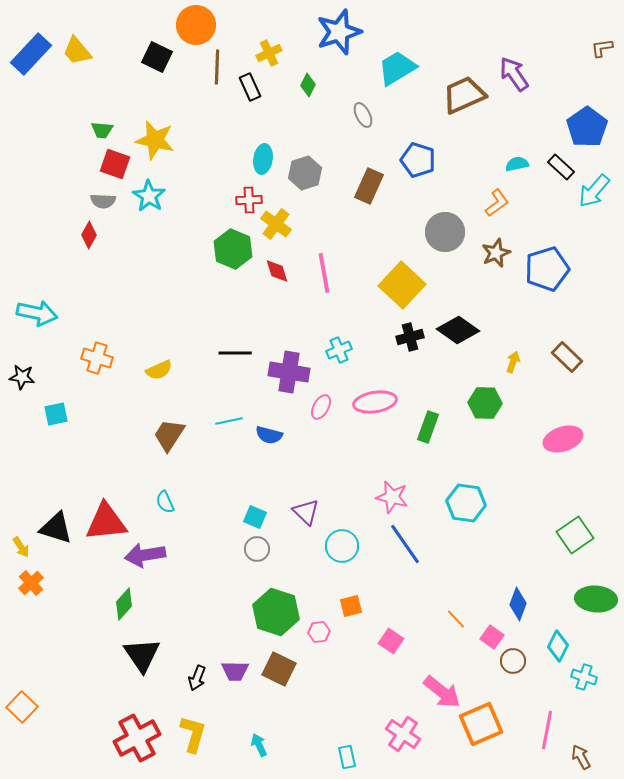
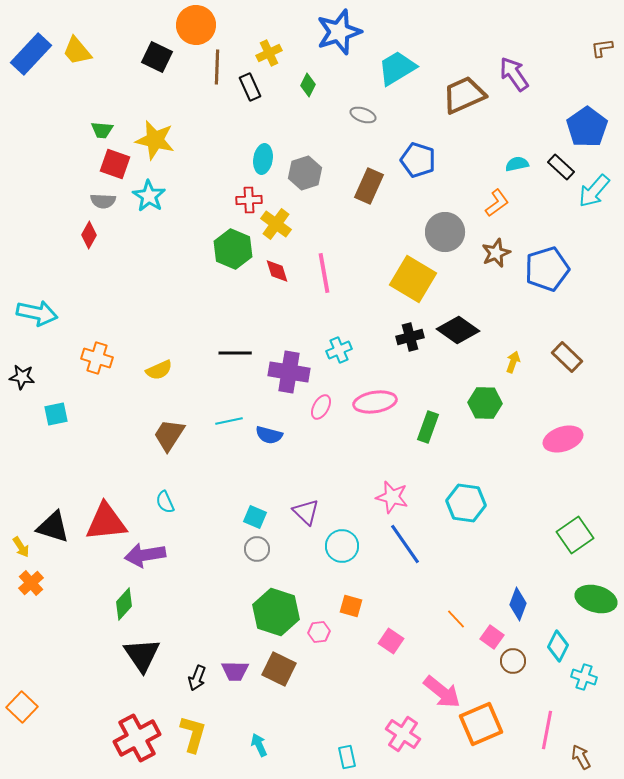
gray ellipse at (363, 115): rotated 45 degrees counterclockwise
yellow square at (402, 285): moved 11 px right, 6 px up; rotated 12 degrees counterclockwise
black triangle at (56, 528): moved 3 px left, 1 px up
green ellipse at (596, 599): rotated 12 degrees clockwise
orange square at (351, 606): rotated 30 degrees clockwise
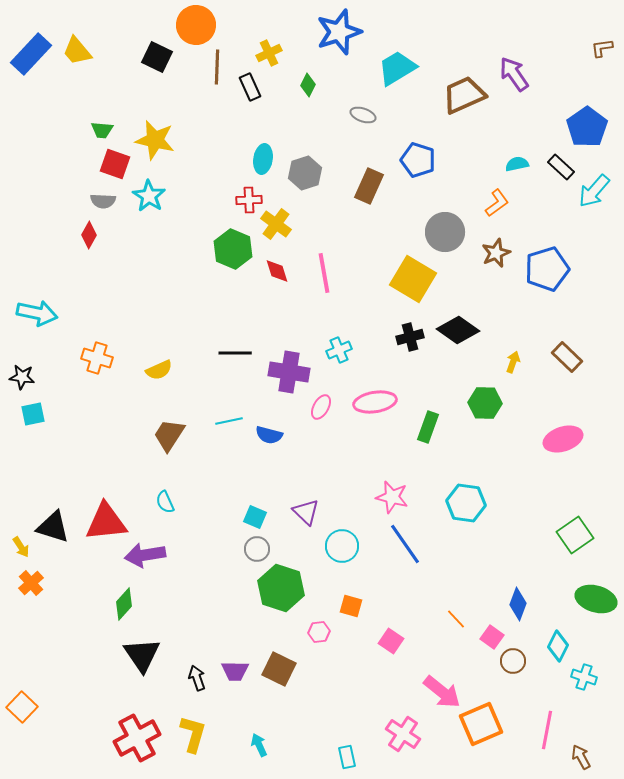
cyan square at (56, 414): moved 23 px left
green hexagon at (276, 612): moved 5 px right, 24 px up
black arrow at (197, 678): rotated 140 degrees clockwise
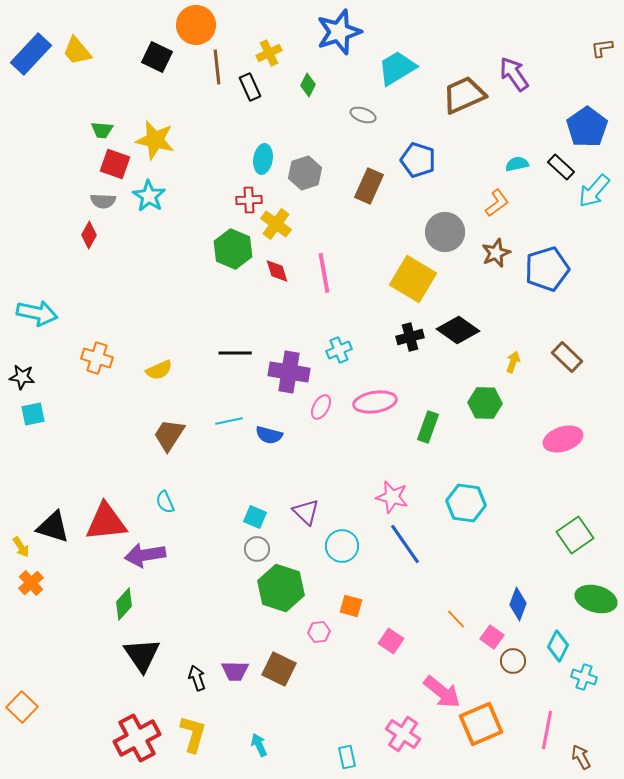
brown line at (217, 67): rotated 8 degrees counterclockwise
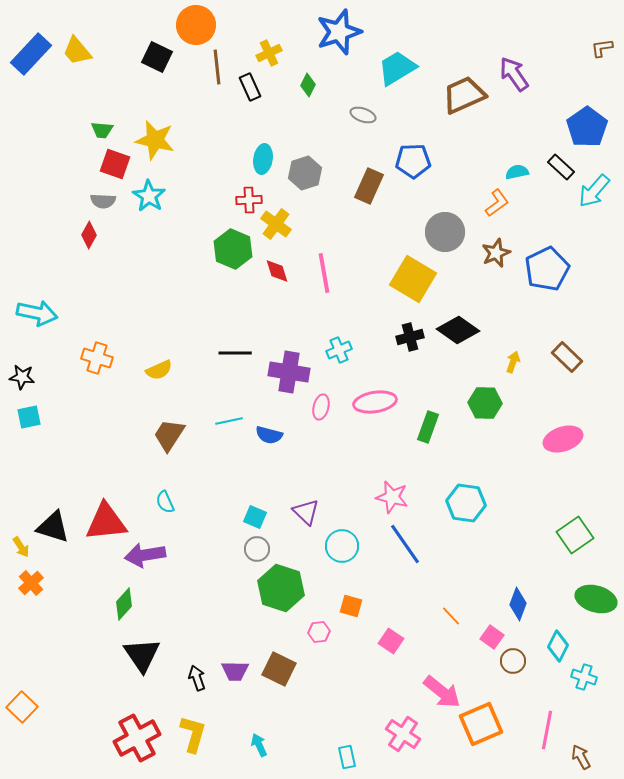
blue pentagon at (418, 160): moved 5 px left, 1 px down; rotated 20 degrees counterclockwise
cyan semicircle at (517, 164): moved 8 px down
blue pentagon at (547, 269): rotated 9 degrees counterclockwise
pink ellipse at (321, 407): rotated 15 degrees counterclockwise
cyan square at (33, 414): moved 4 px left, 3 px down
orange line at (456, 619): moved 5 px left, 3 px up
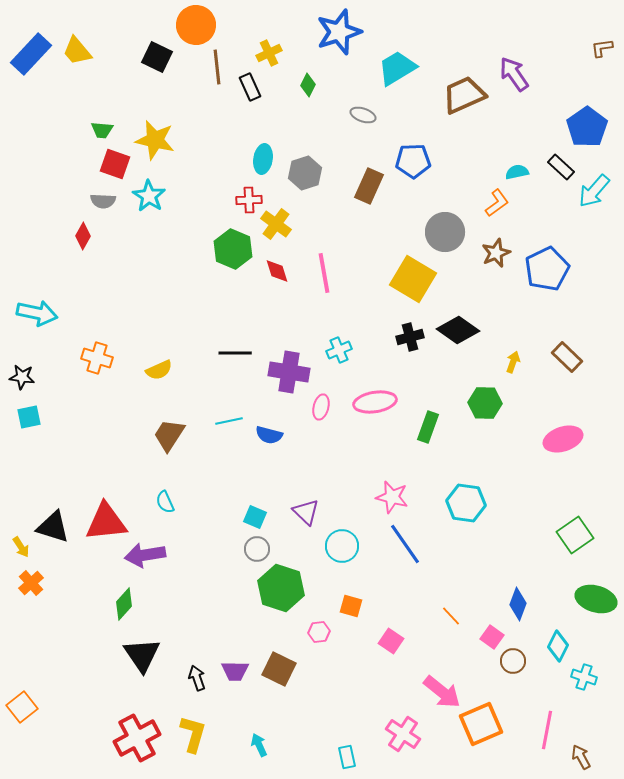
red diamond at (89, 235): moved 6 px left, 1 px down
orange square at (22, 707): rotated 8 degrees clockwise
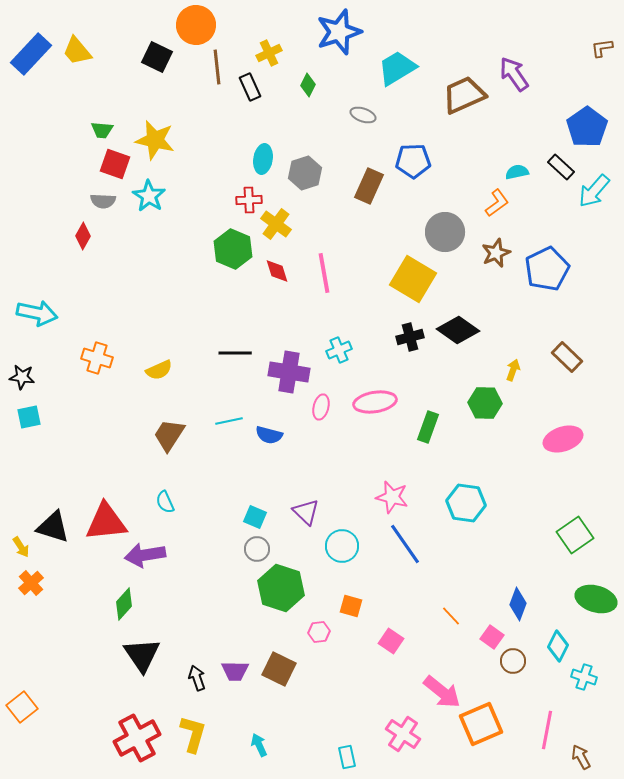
yellow arrow at (513, 362): moved 8 px down
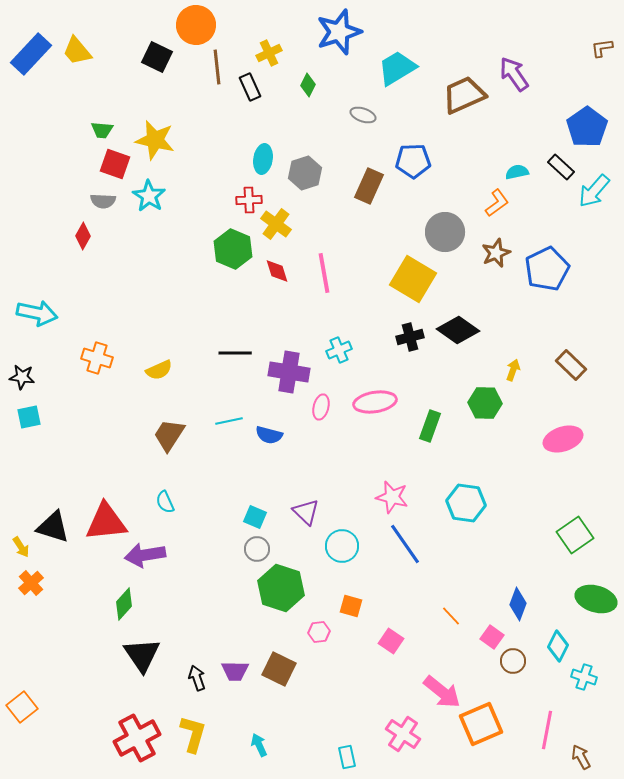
brown rectangle at (567, 357): moved 4 px right, 8 px down
green rectangle at (428, 427): moved 2 px right, 1 px up
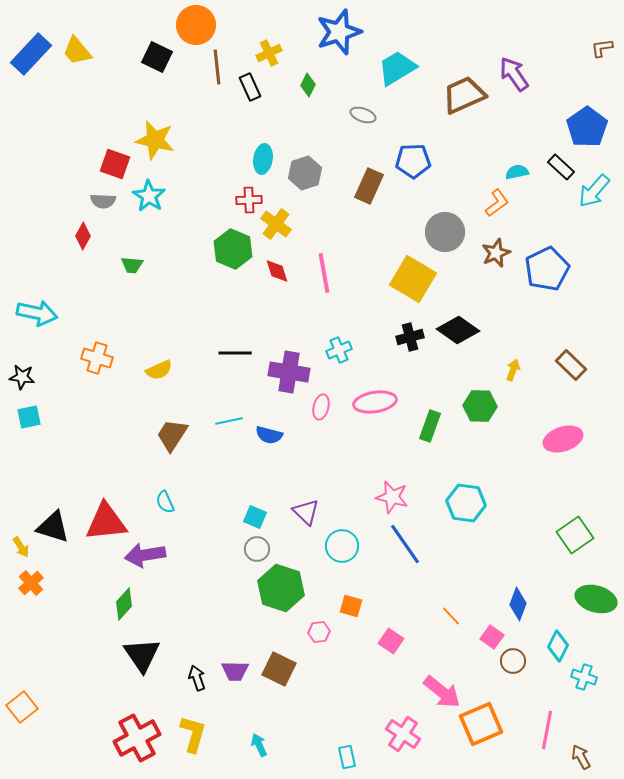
green trapezoid at (102, 130): moved 30 px right, 135 px down
green hexagon at (485, 403): moved 5 px left, 3 px down
brown trapezoid at (169, 435): moved 3 px right
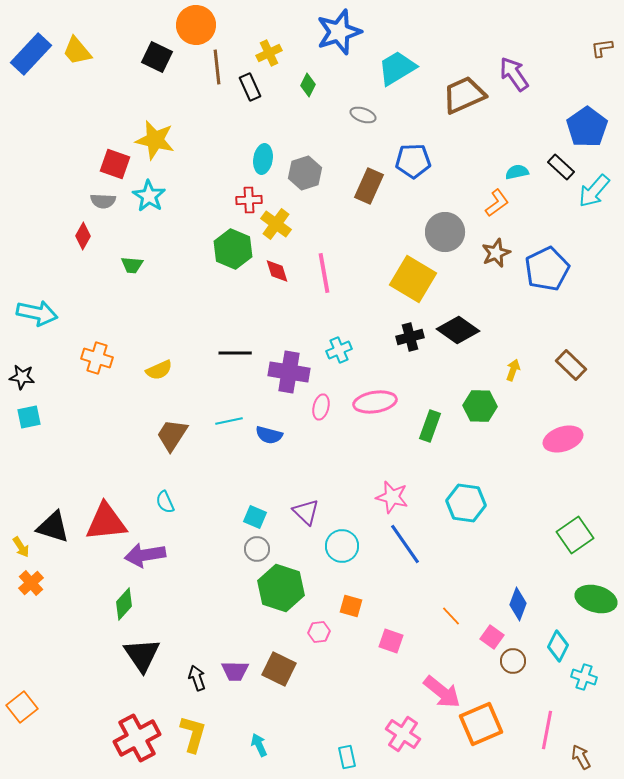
pink square at (391, 641): rotated 15 degrees counterclockwise
